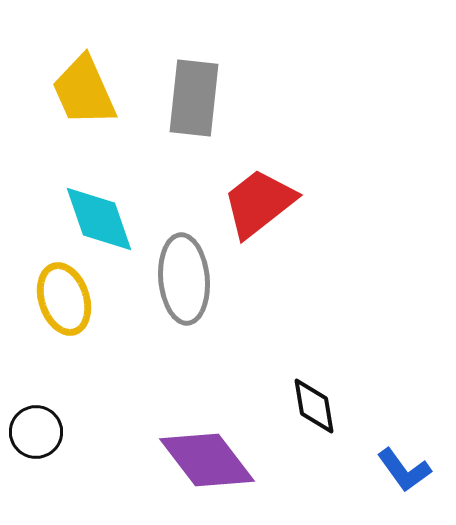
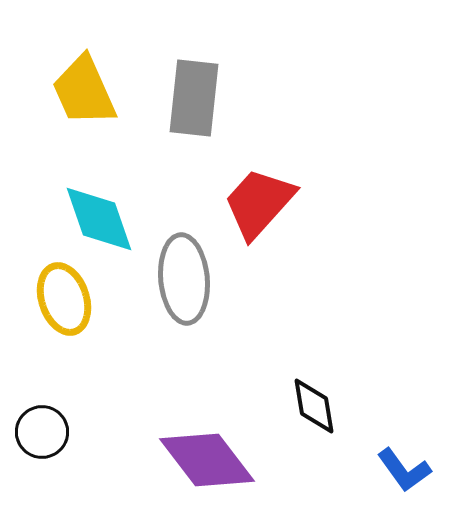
red trapezoid: rotated 10 degrees counterclockwise
black circle: moved 6 px right
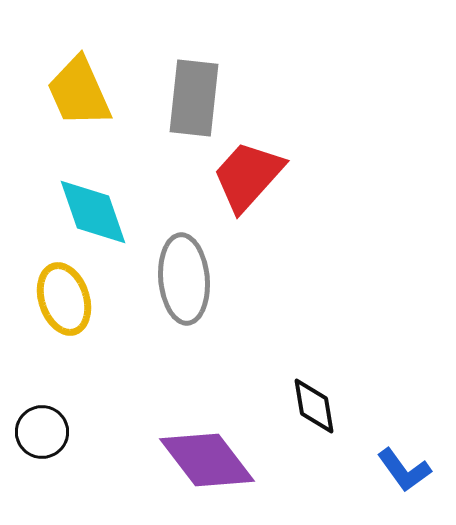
yellow trapezoid: moved 5 px left, 1 px down
red trapezoid: moved 11 px left, 27 px up
cyan diamond: moved 6 px left, 7 px up
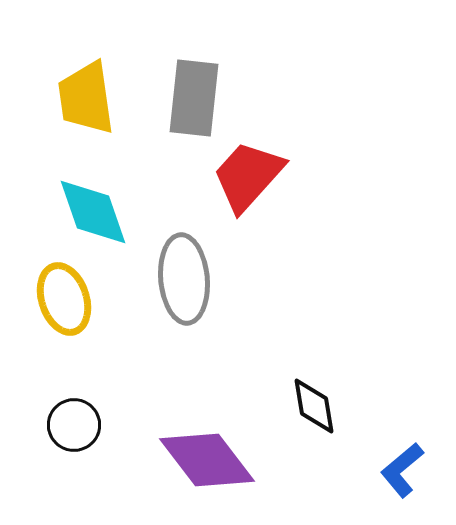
yellow trapezoid: moved 7 px right, 6 px down; rotated 16 degrees clockwise
black circle: moved 32 px right, 7 px up
blue L-shape: moved 2 px left; rotated 86 degrees clockwise
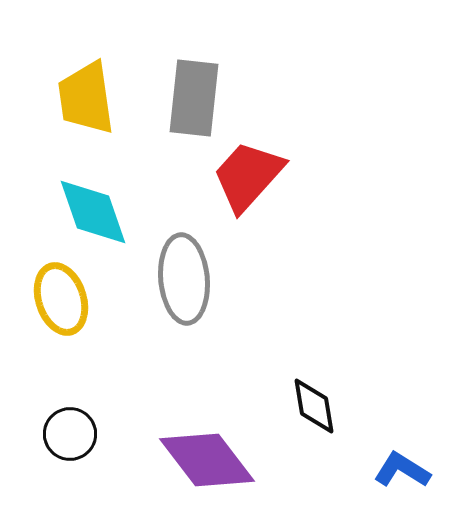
yellow ellipse: moved 3 px left
black circle: moved 4 px left, 9 px down
blue L-shape: rotated 72 degrees clockwise
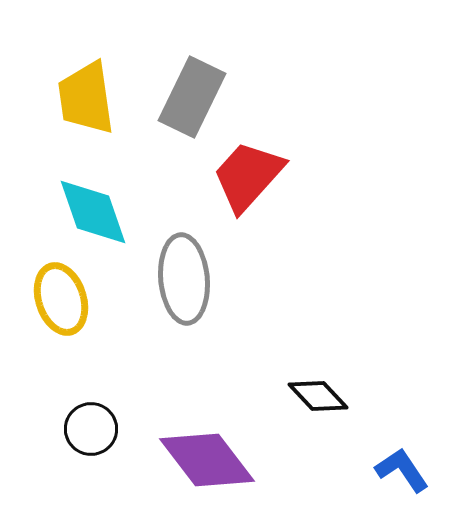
gray rectangle: moved 2 px left, 1 px up; rotated 20 degrees clockwise
black diamond: moved 4 px right, 10 px up; rotated 34 degrees counterclockwise
black circle: moved 21 px right, 5 px up
blue L-shape: rotated 24 degrees clockwise
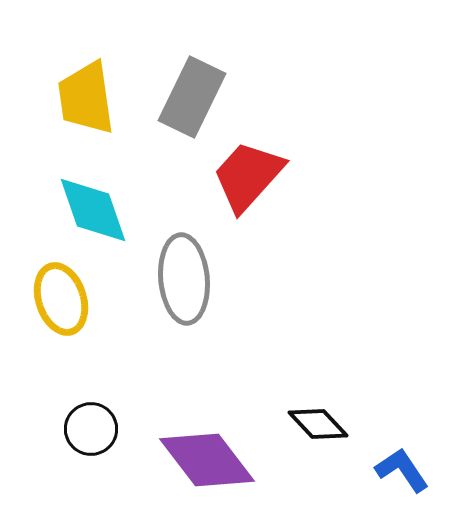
cyan diamond: moved 2 px up
black diamond: moved 28 px down
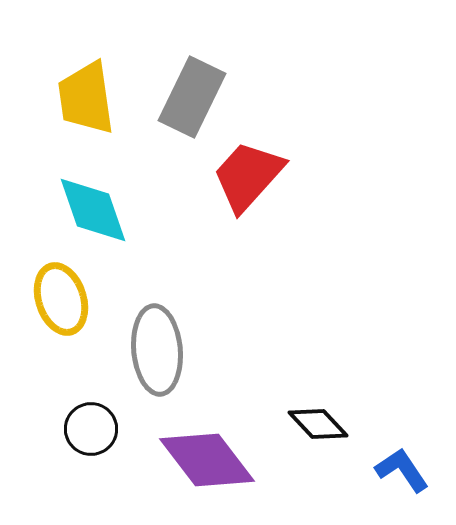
gray ellipse: moved 27 px left, 71 px down
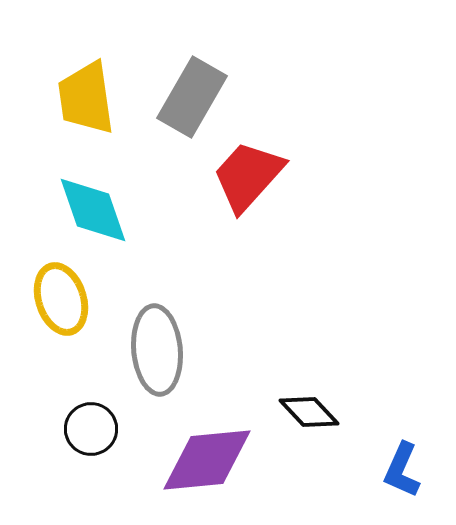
gray rectangle: rotated 4 degrees clockwise
black diamond: moved 9 px left, 12 px up
purple diamond: rotated 58 degrees counterclockwise
blue L-shape: rotated 122 degrees counterclockwise
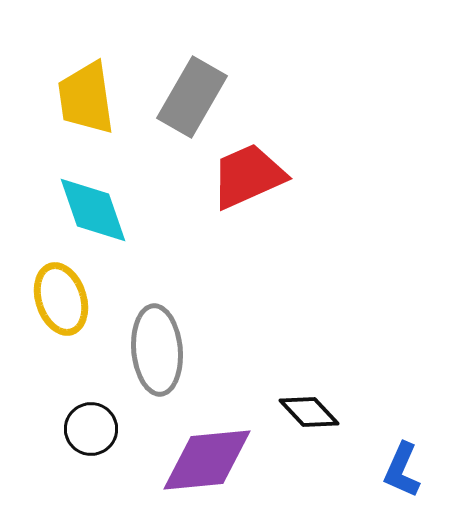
red trapezoid: rotated 24 degrees clockwise
